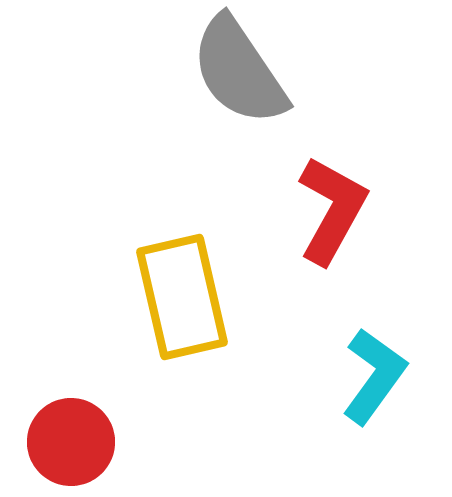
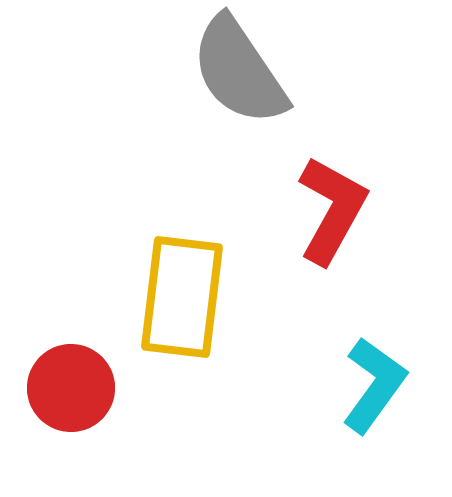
yellow rectangle: rotated 20 degrees clockwise
cyan L-shape: moved 9 px down
red circle: moved 54 px up
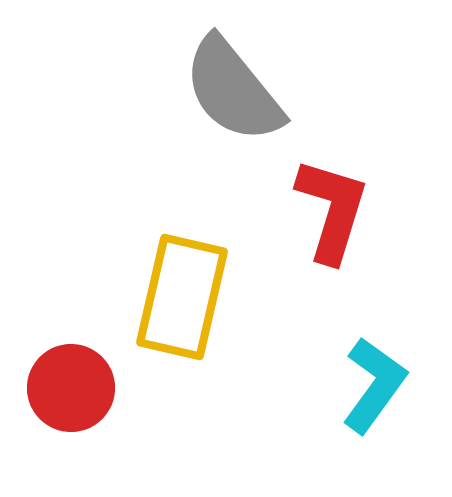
gray semicircle: moved 6 px left, 19 px down; rotated 5 degrees counterclockwise
red L-shape: rotated 12 degrees counterclockwise
yellow rectangle: rotated 6 degrees clockwise
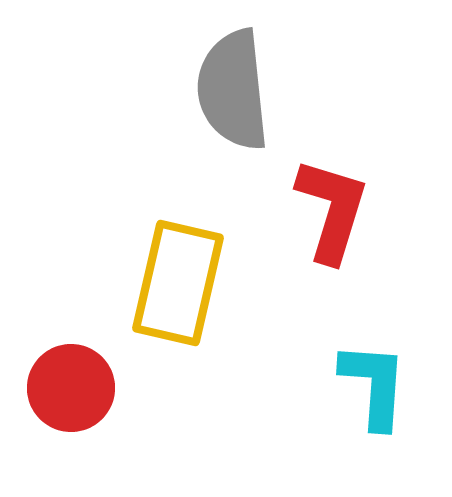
gray semicircle: rotated 33 degrees clockwise
yellow rectangle: moved 4 px left, 14 px up
cyan L-shape: rotated 32 degrees counterclockwise
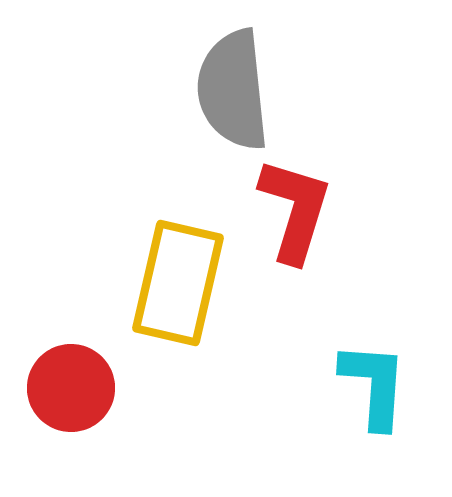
red L-shape: moved 37 px left
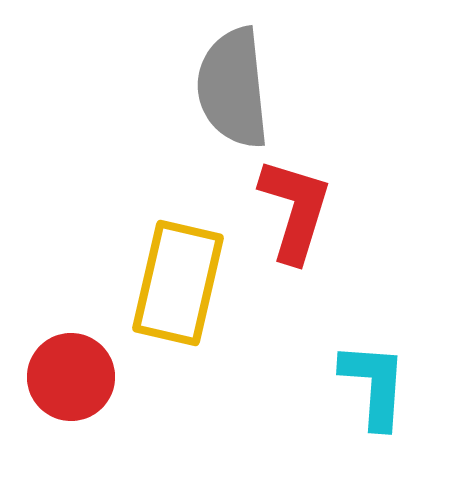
gray semicircle: moved 2 px up
red circle: moved 11 px up
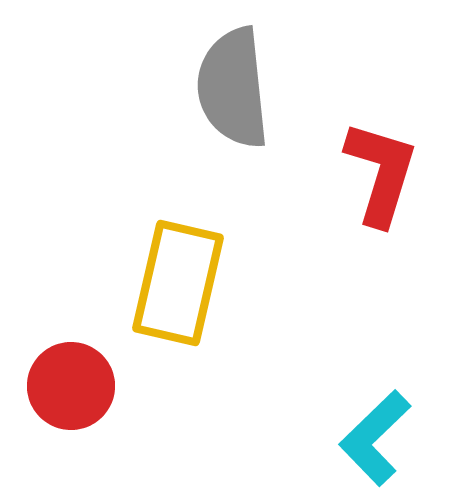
red L-shape: moved 86 px right, 37 px up
red circle: moved 9 px down
cyan L-shape: moved 1 px right, 53 px down; rotated 138 degrees counterclockwise
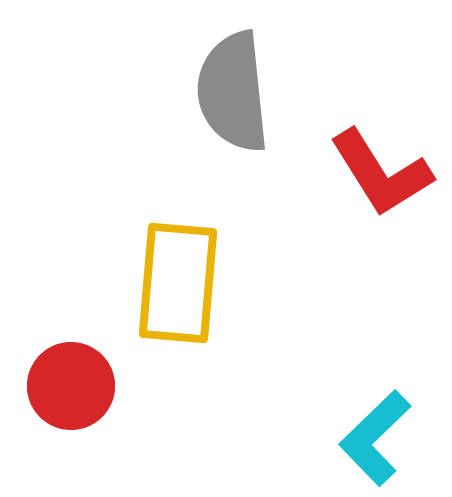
gray semicircle: moved 4 px down
red L-shape: rotated 131 degrees clockwise
yellow rectangle: rotated 8 degrees counterclockwise
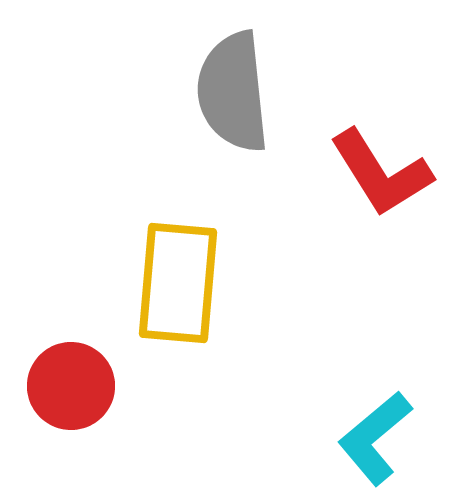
cyan L-shape: rotated 4 degrees clockwise
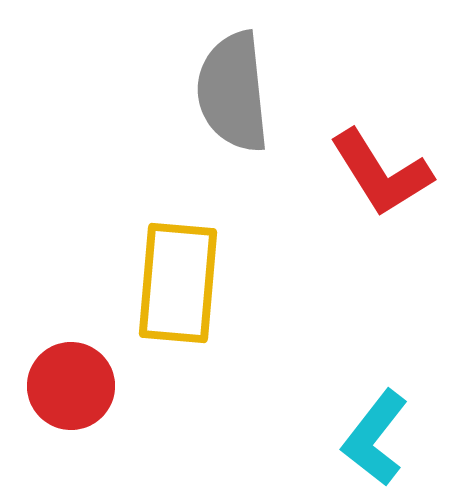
cyan L-shape: rotated 12 degrees counterclockwise
